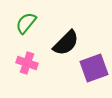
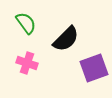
green semicircle: rotated 105 degrees clockwise
black semicircle: moved 4 px up
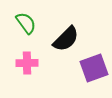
pink cross: rotated 20 degrees counterclockwise
